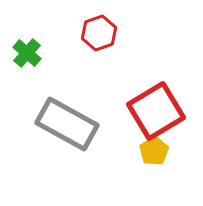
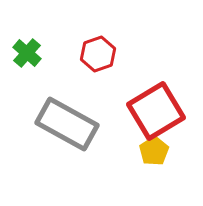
red hexagon: moved 1 px left, 21 px down
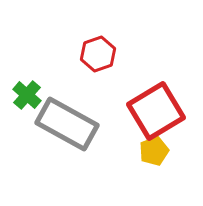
green cross: moved 42 px down
yellow pentagon: rotated 12 degrees clockwise
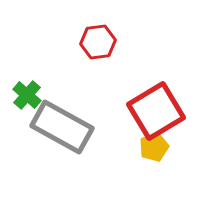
red hexagon: moved 12 px up; rotated 12 degrees clockwise
gray rectangle: moved 5 px left, 3 px down
yellow pentagon: moved 4 px up
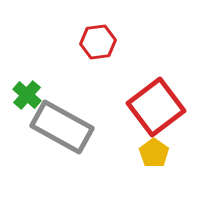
red square: moved 4 px up; rotated 6 degrees counterclockwise
yellow pentagon: moved 6 px down; rotated 16 degrees counterclockwise
